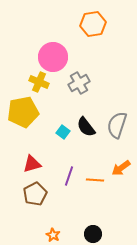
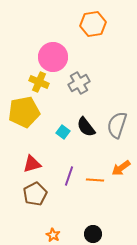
yellow pentagon: moved 1 px right
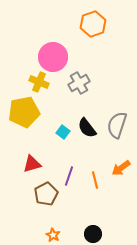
orange hexagon: rotated 10 degrees counterclockwise
black semicircle: moved 1 px right, 1 px down
orange line: rotated 72 degrees clockwise
brown pentagon: moved 11 px right
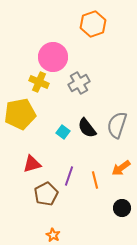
yellow pentagon: moved 4 px left, 2 px down
black circle: moved 29 px right, 26 px up
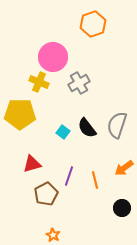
yellow pentagon: rotated 12 degrees clockwise
orange arrow: moved 3 px right
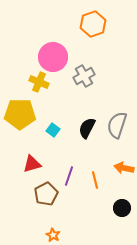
gray cross: moved 5 px right, 7 px up
black semicircle: rotated 65 degrees clockwise
cyan square: moved 10 px left, 2 px up
orange arrow: rotated 48 degrees clockwise
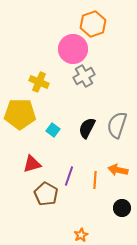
pink circle: moved 20 px right, 8 px up
orange arrow: moved 6 px left, 2 px down
orange line: rotated 18 degrees clockwise
brown pentagon: rotated 15 degrees counterclockwise
orange star: moved 28 px right; rotated 16 degrees clockwise
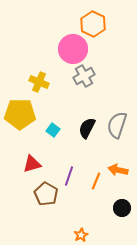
orange hexagon: rotated 15 degrees counterclockwise
orange line: moved 1 px right, 1 px down; rotated 18 degrees clockwise
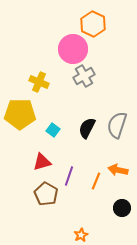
red triangle: moved 10 px right, 2 px up
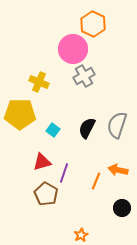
purple line: moved 5 px left, 3 px up
